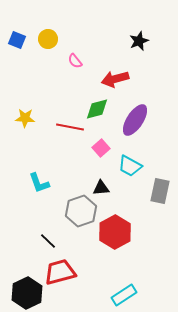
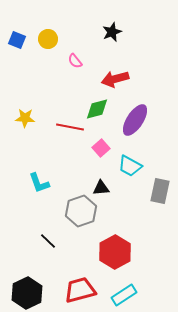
black star: moved 27 px left, 9 px up
red hexagon: moved 20 px down
red trapezoid: moved 20 px right, 18 px down
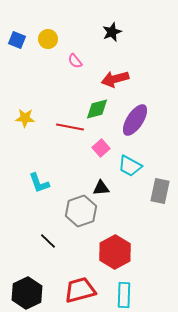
cyan rectangle: rotated 55 degrees counterclockwise
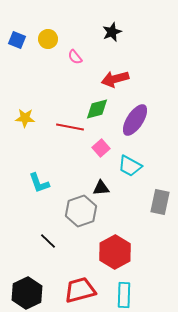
pink semicircle: moved 4 px up
gray rectangle: moved 11 px down
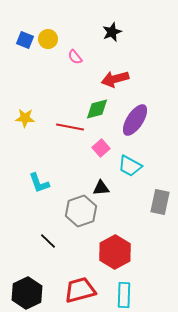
blue square: moved 8 px right
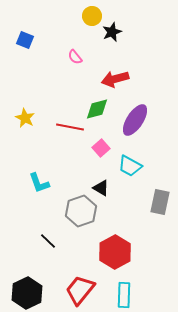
yellow circle: moved 44 px right, 23 px up
yellow star: rotated 24 degrees clockwise
black triangle: rotated 36 degrees clockwise
red trapezoid: rotated 36 degrees counterclockwise
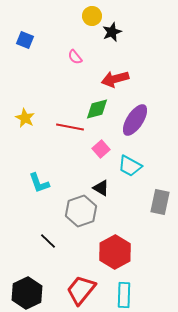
pink square: moved 1 px down
red trapezoid: moved 1 px right
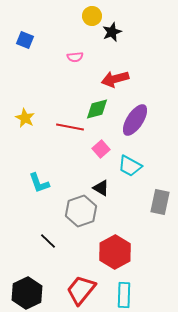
pink semicircle: rotated 56 degrees counterclockwise
